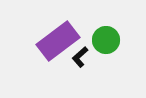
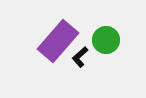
purple rectangle: rotated 12 degrees counterclockwise
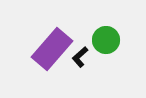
purple rectangle: moved 6 px left, 8 px down
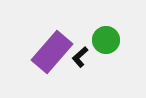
purple rectangle: moved 3 px down
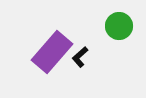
green circle: moved 13 px right, 14 px up
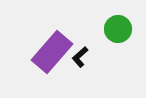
green circle: moved 1 px left, 3 px down
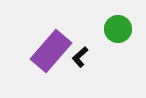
purple rectangle: moved 1 px left, 1 px up
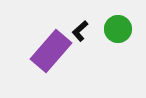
black L-shape: moved 26 px up
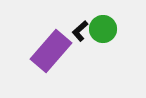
green circle: moved 15 px left
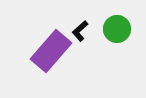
green circle: moved 14 px right
